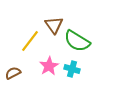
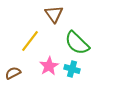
brown triangle: moved 11 px up
green semicircle: moved 2 px down; rotated 12 degrees clockwise
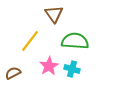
green semicircle: moved 2 px left, 2 px up; rotated 140 degrees clockwise
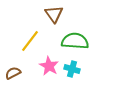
pink star: rotated 12 degrees counterclockwise
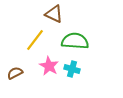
brown triangle: rotated 30 degrees counterclockwise
yellow line: moved 5 px right, 1 px up
brown semicircle: moved 2 px right
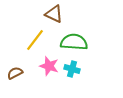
green semicircle: moved 1 px left, 1 px down
pink star: rotated 12 degrees counterclockwise
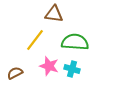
brown triangle: rotated 18 degrees counterclockwise
green semicircle: moved 1 px right
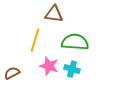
yellow line: rotated 20 degrees counterclockwise
brown semicircle: moved 3 px left
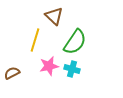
brown triangle: moved 2 px down; rotated 36 degrees clockwise
green semicircle: rotated 120 degrees clockwise
pink star: rotated 30 degrees counterclockwise
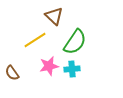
yellow line: rotated 40 degrees clockwise
cyan cross: rotated 21 degrees counterclockwise
brown semicircle: rotated 98 degrees counterclockwise
